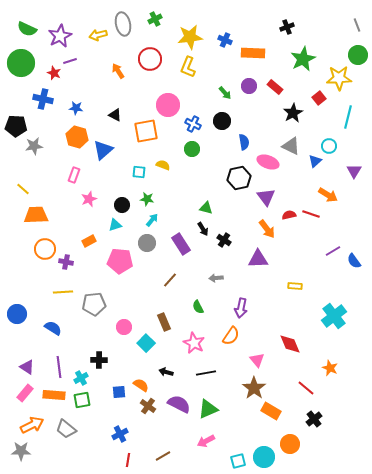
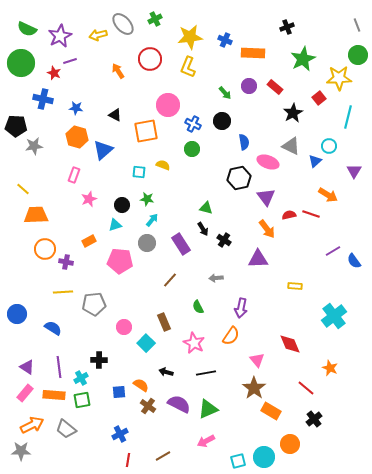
gray ellipse at (123, 24): rotated 30 degrees counterclockwise
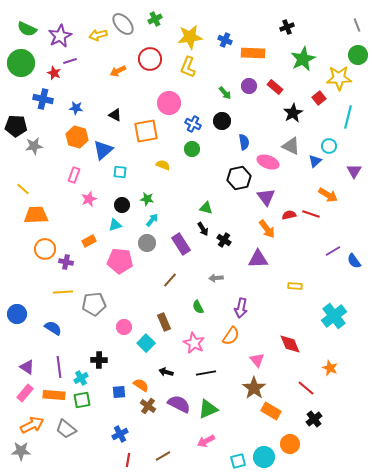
orange arrow at (118, 71): rotated 84 degrees counterclockwise
pink circle at (168, 105): moved 1 px right, 2 px up
cyan square at (139, 172): moved 19 px left
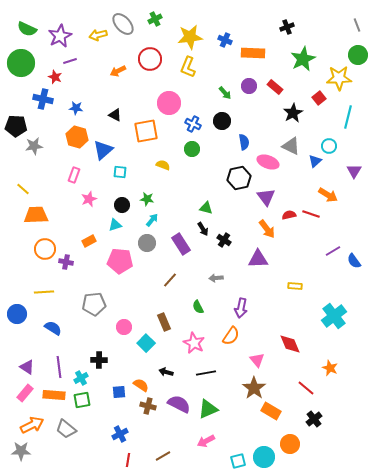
red star at (54, 73): moved 1 px right, 4 px down
yellow line at (63, 292): moved 19 px left
brown cross at (148, 406): rotated 21 degrees counterclockwise
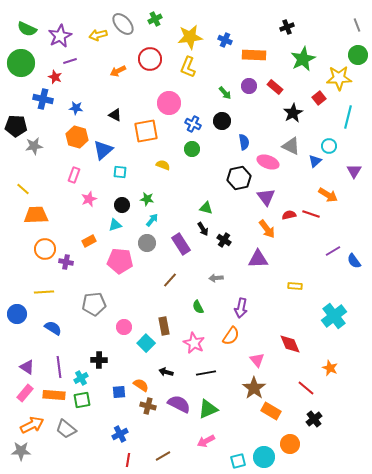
orange rectangle at (253, 53): moved 1 px right, 2 px down
brown rectangle at (164, 322): moved 4 px down; rotated 12 degrees clockwise
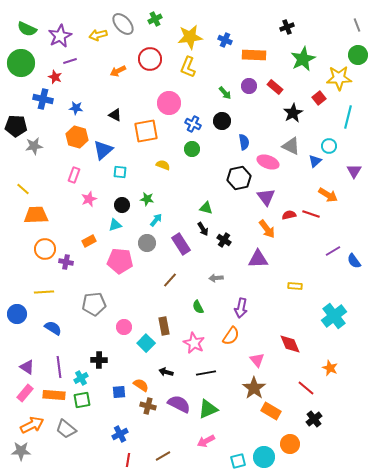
cyan arrow at (152, 220): moved 4 px right
